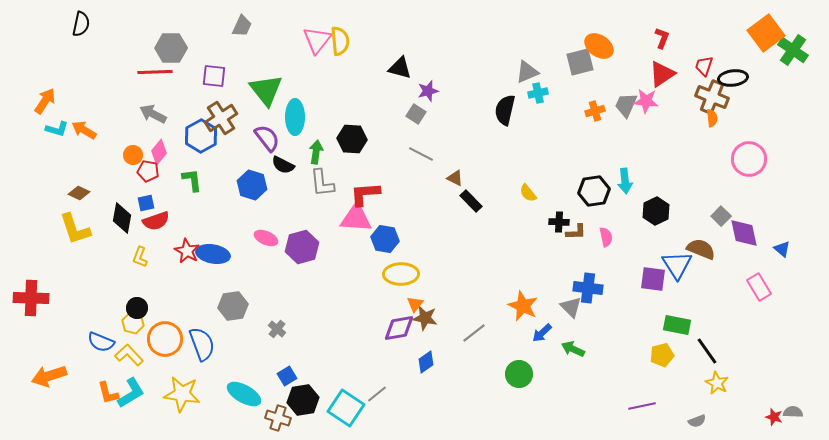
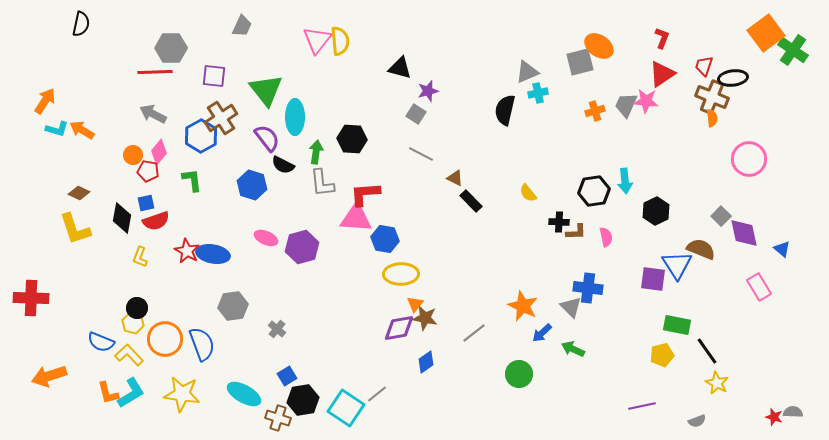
orange arrow at (84, 130): moved 2 px left
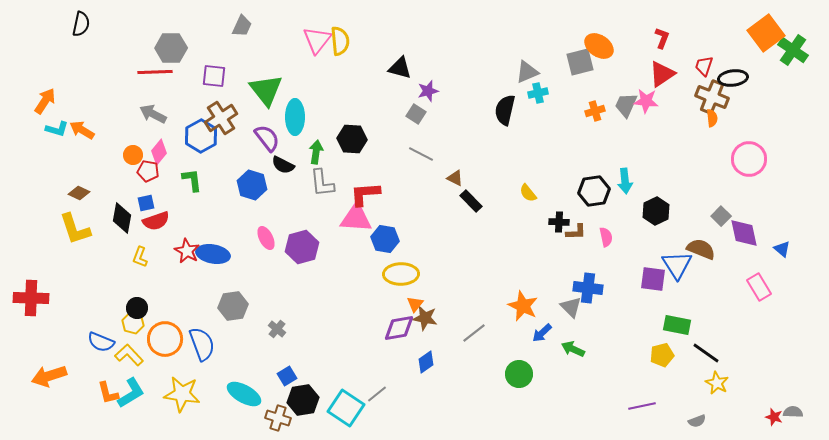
pink ellipse at (266, 238): rotated 40 degrees clockwise
black line at (707, 351): moved 1 px left, 2 px down; rotated 20 degrees counterclockwise
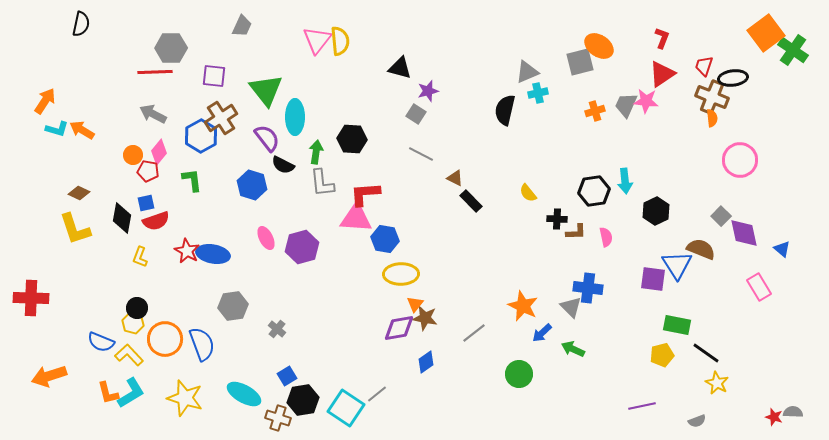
pink circle at (749, 159): moved 9 px left, 1 px down
black cross at (559, 222): moved 2 px left, 3 px up
yellow star at (182, 394): moved 3 px right, 4 px down; rotated 9 degrees clockwise
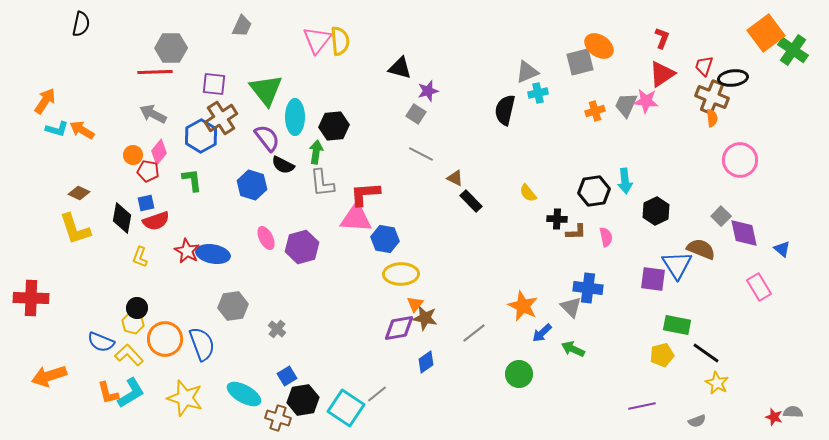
purple square at (214, 76): moved 8 px down
black hexagon at (352, 139): moved 18 px left, 13 px up; rotated 8 degrees counterclockwise
